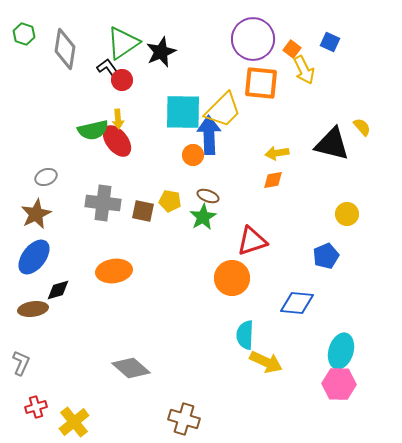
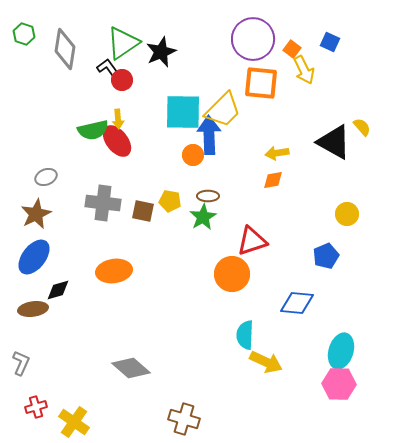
black triangle at (332, 144): moved 2 px right, 2 px up; rotated 15 degrees clockwise
brown ellipse at (208, 196): rotated 20 degrees counterclockwise
orange circle at (232, 278): moved 4 px up
yellow cross at (74, 422): rotated 16 degrees counterclockwise
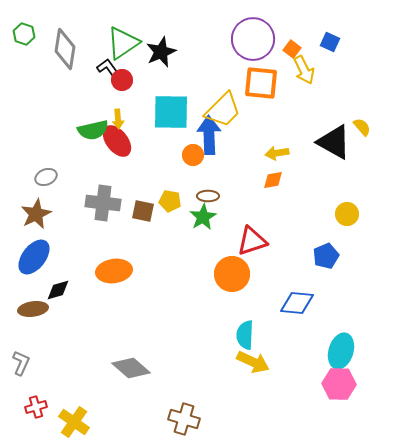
cyan square at (183, 112): moved 12 px left
yellow arrow at (266, 362): moved 13 px left
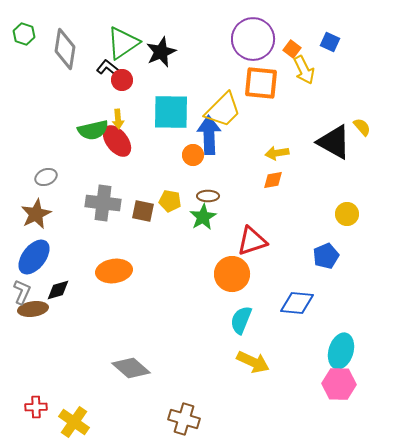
black L-shape at (108, 68): rotated 15 degrees counterclockwise
cyan semicircle at (245, 335): moved 4 px left, 15 px up; rotated 20 degrees clockwise
gray L-shape at (21, 363): moved 1 px right, 71 px up
red cross at (36, 407): rotated 15 degrees clockwise
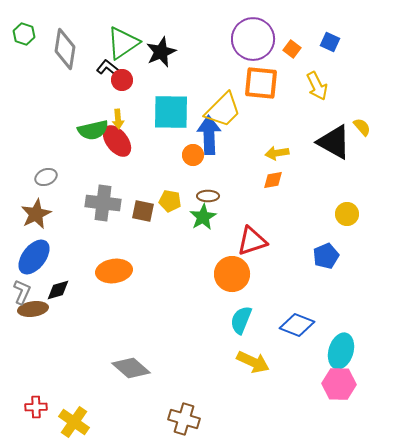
yellow arrow at (304, 70): moved 13 px right, 16 px down
blue diamond at (297, 303): moved 22 px down; rotated 16 degrees clockwise
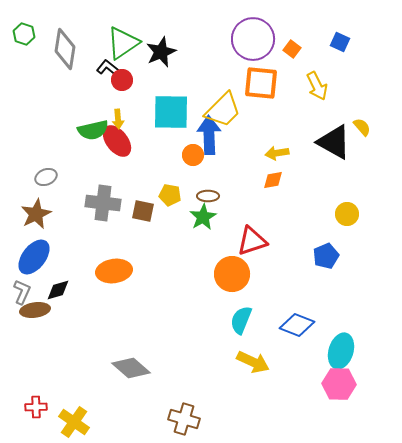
blue square at (330, 42): moved 10 px right
yellow pentagon at (170, 201): moved 6 px up
brown ellipse at (33, 309): moved 2 px right, 1 px down
